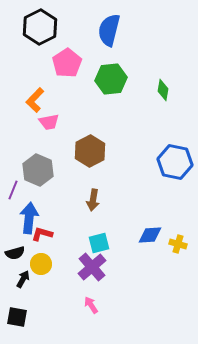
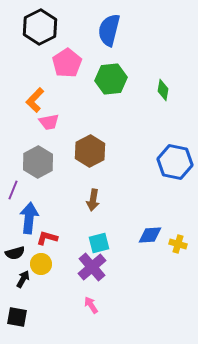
gray hexagon: moved 8 px up; rotated 8 degrees clockwise
red L-shape: moved 5 px right, 4 px down
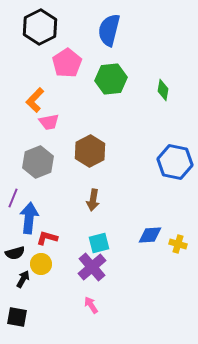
gray hexagon: rotated 8 degrees clockwise
purple line: moved 8 px down
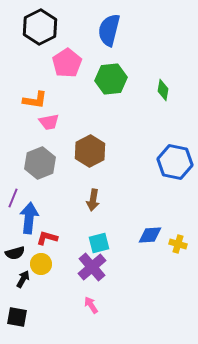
orange L-shape: rotated 125 degrees counterclockwise
gray hexagon: moved 2 px right, 1 px down
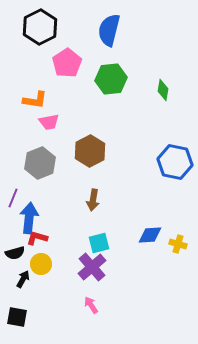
red L-shape: moved 10 px left
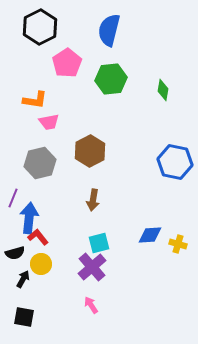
gray hexagon: rotated 8 degrees clockwise
red L-shape: moved 1 px right, 1 px up; rotated 35 degrees clockwise
black square: moved 7 px right
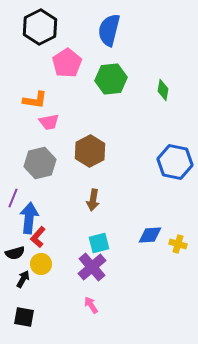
red L-shape: rotated 100 degrees counterclockwise
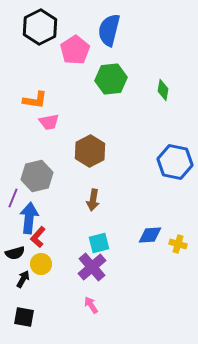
pink pentagon: moved 8 px right, 13 px up
gray hexagon: moved 3 px left, 13 px down
